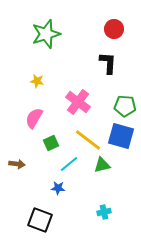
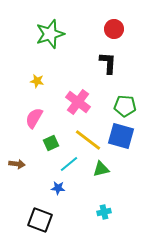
green star: moved 4 px right
green triangle: moved 1 px left, 4 px down
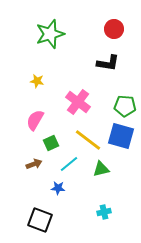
black L-shape: rotated 95 degrees clockwise
pink semicircle: moved 1 px right, 2 px down
brown arrow: moved 17 px right; rotated 28 degrees counterclockwise
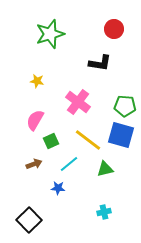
black L-shape: moved 8 px left
blue square: moved 1 px up
green square: moved 2 px up
green triangle: moved 4 px right
black square: moved 11 px left; rotated 25 degrees clockwise
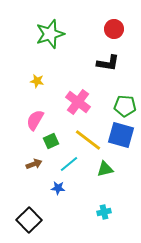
black L-shape: moved 8 px right
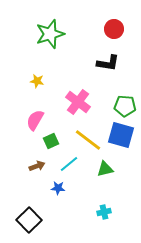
brown arrow: moved 3 px right, 2 px down
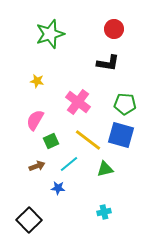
green pentagon: moved 2 px up
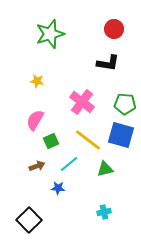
pink cross: moved 4 px right
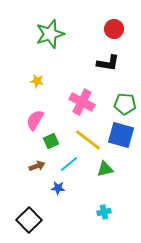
pink cross: rotated 10 degrees counterclockwise
